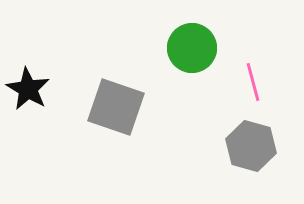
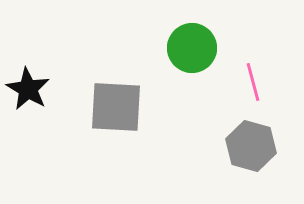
gray square: rotated 16 degrees counterclockwise
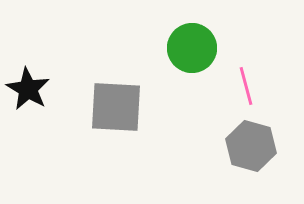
pink line: moved 7 px left, 4 px down
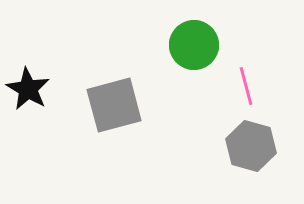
green circle: moved 2 px right, 3 px up
gray square: moved 2 px left, 2 px up; rotated 18 degrees counterclockwise
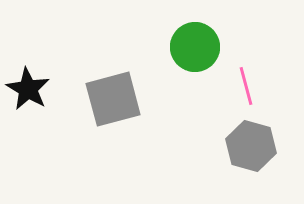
green circle: moved 1 px right, 2 px down
gray square: moved 1 px left, 6 px up
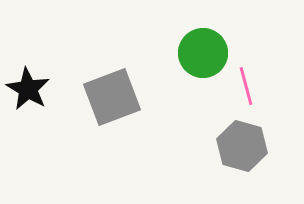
green circle: moved 8 px right, 6 px down
gray square: moved 1 px left, 2 px up; rotated 6 degrees counterclockwise
gray hexagon: moved 9 px left
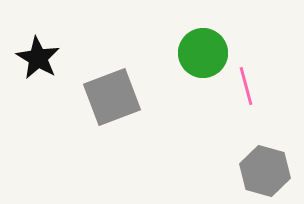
black star: moved 10 px right, 31 px up
gray hexagon: moved 23 px right, 25 px down
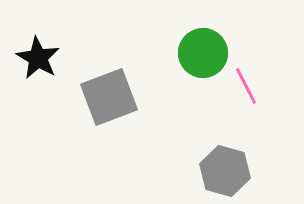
pink line: rotated 12 degrees counterclockwise
gray square: moved 3 px left
gray hexagon: moved 40 px left
